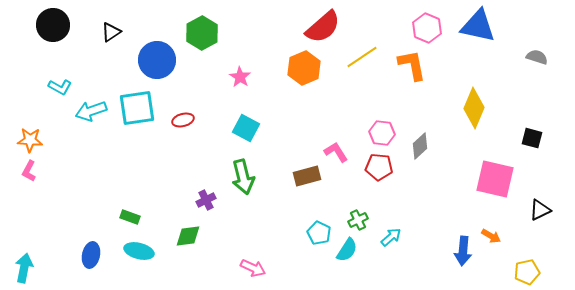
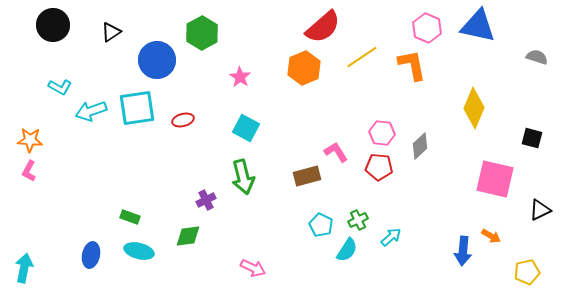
cyan pentagon at (319, 233): moved 2 px right, 8 px up
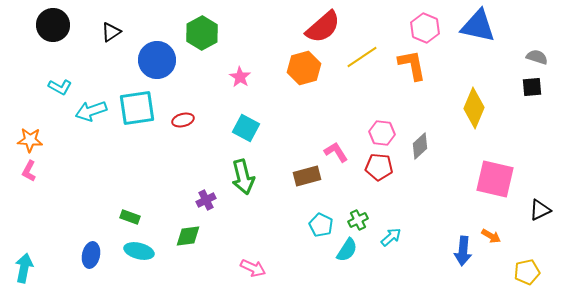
pink hexagon at (427, 28): moved 2 px left
orange hexagon at (304, 68): rotated 8 degrees clockwise
black square at (532, 138): moved 51 px up; rotated 20 degrees counterclockwise
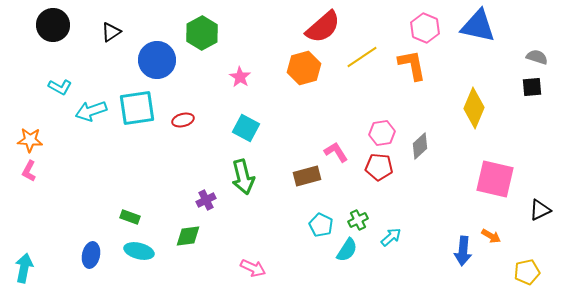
pink hexagon at (382, 133): rotated 15 degrees counterclockwise
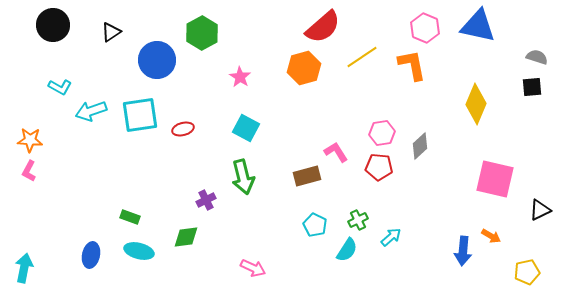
cyan square at (137, 108): moved 3 px right, 7 px down
yellow diamond at (474, 108): moved 2 px right, 4 px up
red ellipse at (183, 120): moved 9 px down
cyan pentagon at (321, 225): moved 6 px left
green diamond at (188, 236): moved 2 px left, 1 px down
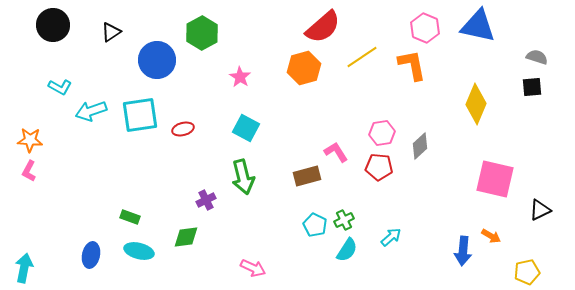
green cross at (358, 220): moved 14 px left
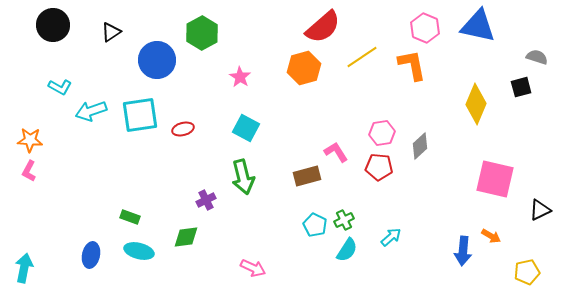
black square at (532, 87): moved 11 px left; rotated 10 degrees counterclockwise
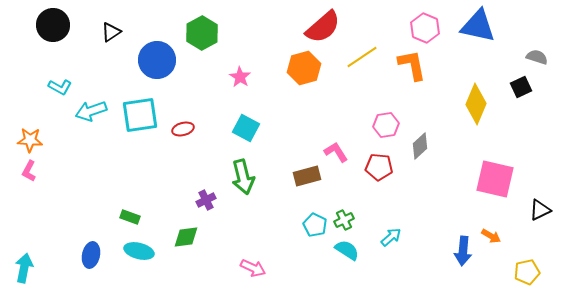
black square at (521, 87): rotated 10 degrees counterclockwise
pink hexagon at (382, 133): moved 4 px right, 8 px up
cyan semicircle at (347, 250): rotated 90 degrees counterclockwise
